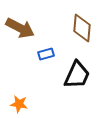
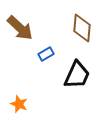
brown arrow: rotated 16 degrees clockwise
blue rectangle: rotated 14 degrees counterclockwise
orange star: rotated 12 degrees clockwise
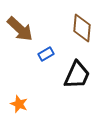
brown arrow: moved 1 px down
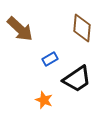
blue rectangle: moved 4 px right, 5 px down
black trapezoid: moved 4 px down; rotated 32 degrees clockwise
orange star: moved 25 px right, 4 px up
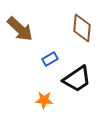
orange star: rotated 18 degrees counterclockwise
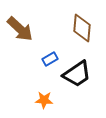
black trapezoid: moved 5 px up
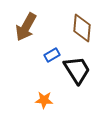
brown arrow: moved 6 px right, 2 px up; rotated 76 degrees clockwise
blue rectangle: moved 2 px right, 4 px up
black trapezoid: moved 4 px up; rotated 88 degrees counterclockwise
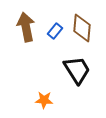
brown arrow: rotated 140 degrees clockwise
blue rectangle: moved 3 px right, 24 px up; rotated 21 degrees counterclockwise
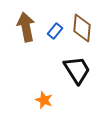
orange star: rotated 18 degrees clockwise
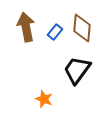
blue rectangle: moved 1 px down
black trapezoid: rotated 112 degrees counterclockwise
orange star: moved 1 px up
